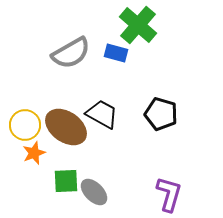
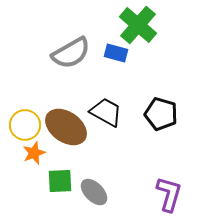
black trapezoid: moved 4 px right, 2 px up
green square: moved 6 px left
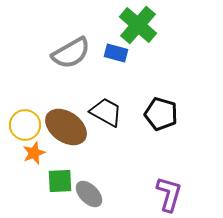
gray ellipse: moved 5 px left, 2 px down
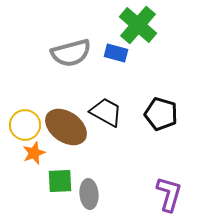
gray semicircle: rotated 15 degrees clockwise
gray ellipse: rotated 40 degrees clockwise
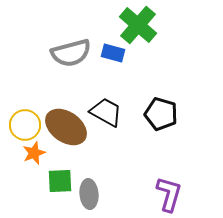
blue rectangle: moved 3 px left
